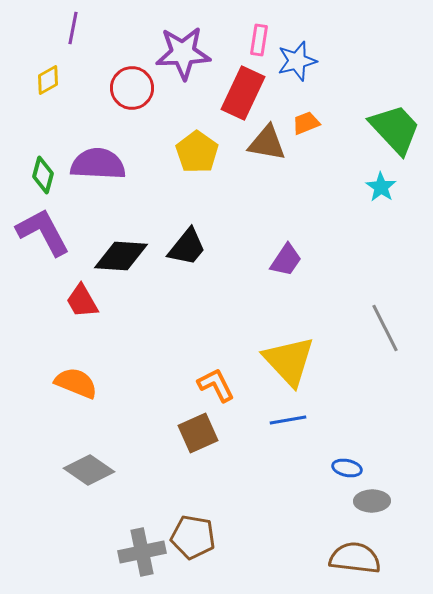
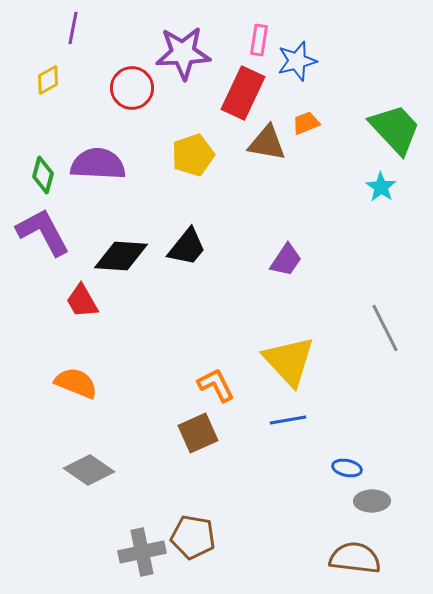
yellow pentagon: moved 4 px left, 3 px down; rotated 18 degrees clockwise
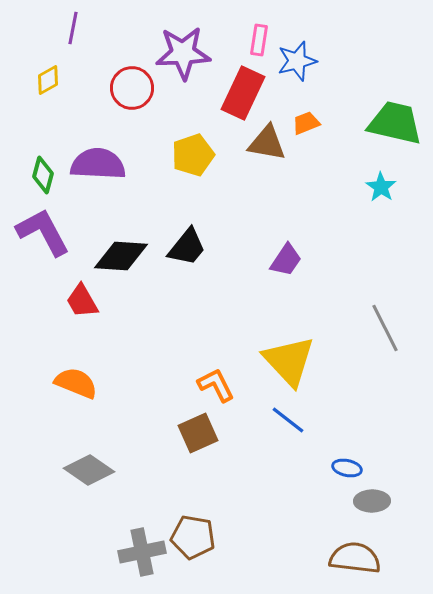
green trapezoid: moved 6 px up; rotated 34 degrees counterclockwise
blue line: rotated 48 degrees clockwise
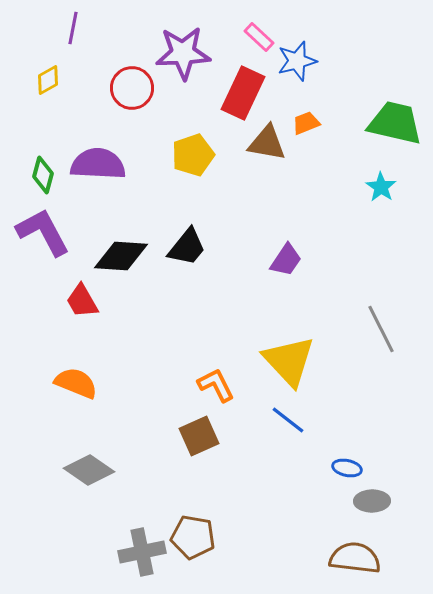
pink rectangle: moved 3 px up; rotated 56 degrees counterclockwise
gray line: moved 4 px left, 1 px down
brown square: moved 1 px right, 3 px down
